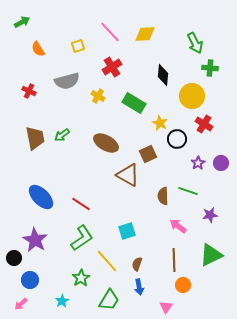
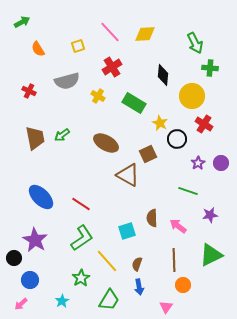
brown semicircle at (163, 196): moved 11 px left, 22 px down
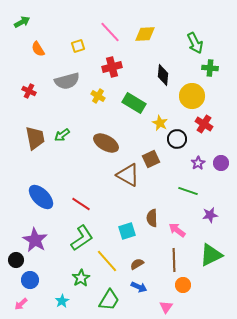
red cross at (112, 67): rotated 18 degrees clockwise
brown square at (148, 154): moved 3 px right, 5 px down
pink arrow at (178, 226): moved 1 px left, 4 px down
black circle at (14, 258): moved 2 px right, 2 px down
brown semicircle at (137, 264): rotated 40 degrees clockwise
blue arrow at (139, 287): rotated 56 degrees counterclockwise
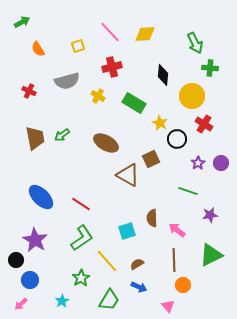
pink triangle at (166, 307): moved 2 px right, 1 px up; rotated 16 degrees counterclockwise
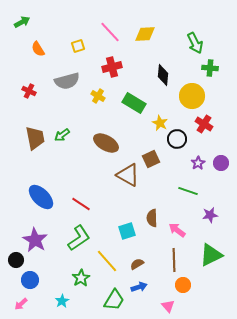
green L-shape at (82, 238): moved 3 px left
blue arrow at (139, 287): rotated 42 degrees counterclockwise
green trapezoid at (109, 300): moved 5 px right
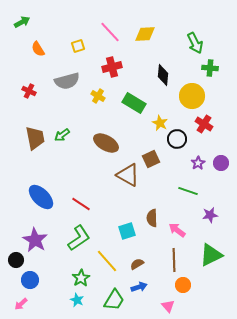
cyan star at (62, 301): moved 15 px right, 1 px up; rotated 16 degrees counterclockwise
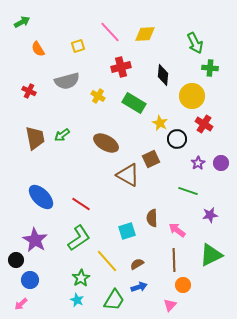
red cross at (112, 67): moved 9 px right
pink triangle at (168, 306): moved 2 px right, 1 px up; rotated 24 degrees clockwise
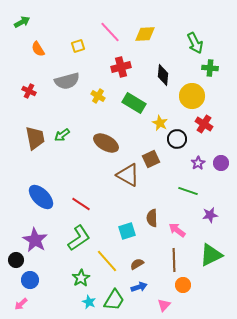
cyan star at (77, 300): moved 12 px right, 2 px down
pink triangle at (170, 305): moved 6 px left
